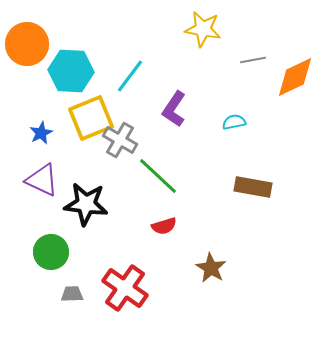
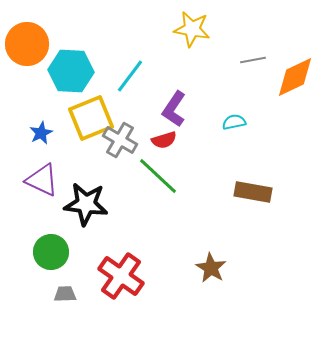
yellow star: moved 11 px left
brown rectangle: moved 5 px down
red semicircle: moved 86 px up
red cross: moved 4 px left, 12 px up
gray trapezoid: moved 7 px left
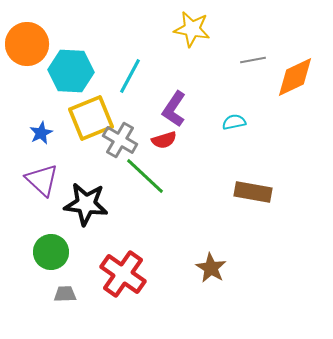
cyan line: rotated 9 degrees counterclockwise
green line: moved 13 px left
purple triangle: rotated 18 degrees clockwise
red cross: moved 2 px right, 2 px up
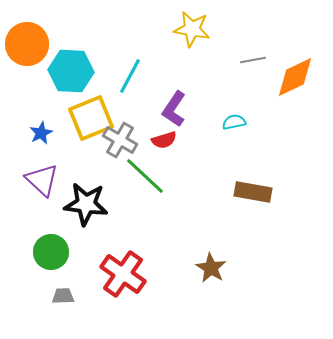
gray trapezoid: moved 2 px left, 2 px down
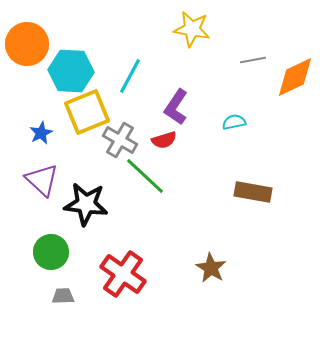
purple L-shape: moved 2 px right, 2 px up
yellow square: moved 4 px left, 6 px up
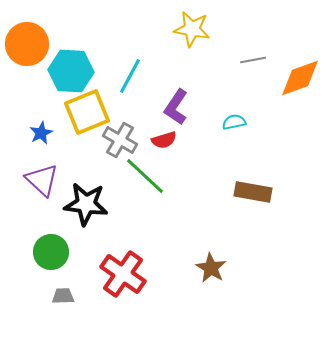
orange diamond: moved 5 px right, 1 px down; rotated 6 degrees clockwise
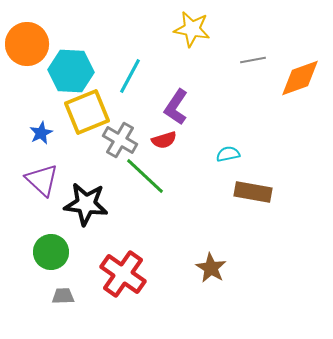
cyan semicircle: moved 6 px left, 32 px down
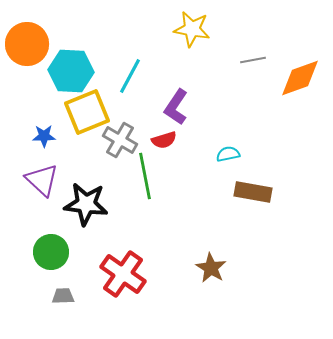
blue star: moved 3 px right, 3 px down; rotated 25 degrees clockwise
green line: rotated 36 degrees clockwise
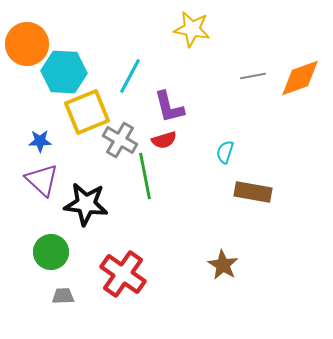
gray line: moved 16 px down
cyan hexagon: moved 7 px left, 1 px down
purple L-shape: moved 7 px left; rotated 48 degrees counterclockwise
blue star: moved 4 px left, 5 px down
cyan semicircle: moved 3 px left, 2 px up; rotated 60 degrees counterclockwise
brown star: moved 12 px right, 3 px up
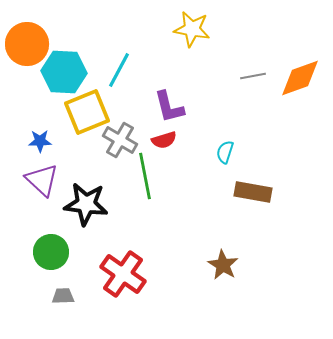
cyan line: moved 11 px left, 6 px up
